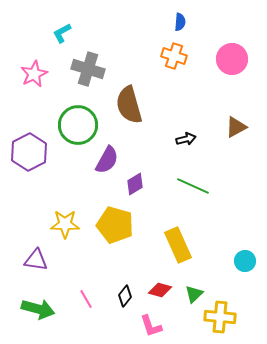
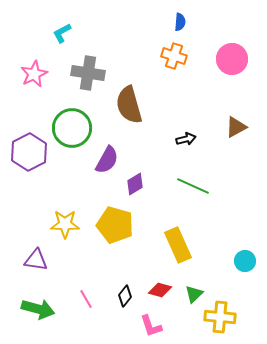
gray cross: moved 4 px down; rotated 8 degrees counterclockwise
green circle: moved 6 px left, 3 px down
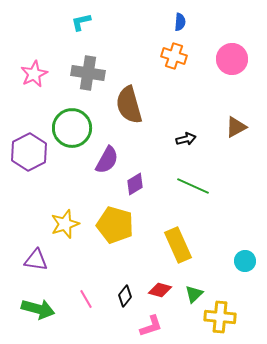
cyan L-shape: moved 19 px right, 11 px up; rotated 15 degrees clockwise
yellow star: rotated 20 degrees counterclockwise
pink L-shape: rotated 90 degrees counterclockwise
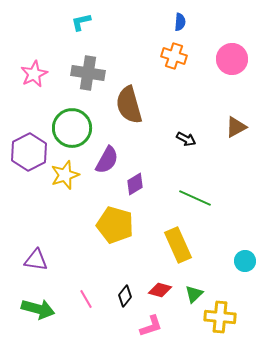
black arrow: rotated 42 degrees clockwise
green line: moved 2 px right, 12 px down
yellow star: moved 49 px up
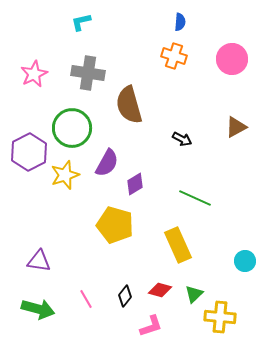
black arrow: moved 4 px left
purple semicircle: moved 3 px down
purple triangle: moved 3 px right, 1 px down
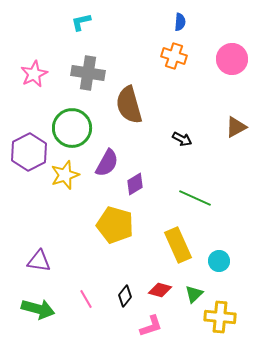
cyan circle: moved 26 px left
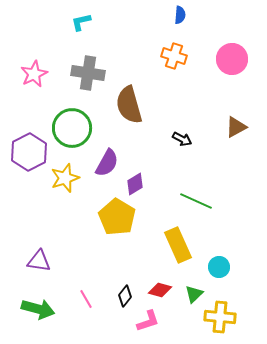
blue semicircle: moved 7 px up
yellow star: moved 3 px down
green line: moved 1 px right, 3 px down
yellow pentagon: moved 2 px right, 8 px up; rotated 15 degrees clockwise
cyan circle: moved 6 px down
pink L-shape: moved 3 px left, 5 px up
